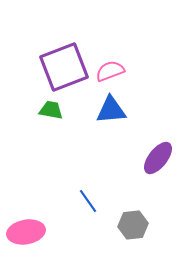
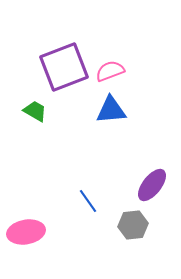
green trapezoid: moved 16 px left, 1 px down; rotated 20 degrees clockwise
purple ellipse: moved 6 px left, 27 px down
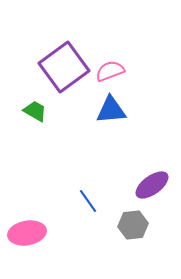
purple square: rotated 15 degrees counterclockwise
purple ellipse: rotated 16 degrees clockwise
pink ellipse: moved 1 px right, 1 px down
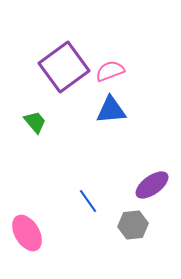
green trapezoid: moved 11 px down; rotated 20 degrees clockwise
pink ellipse: rotated 69 degrees clockwise
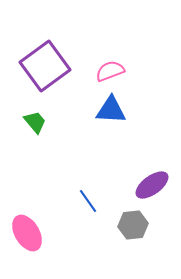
purple square: moved 19 px left, 1 px up
blue triangle: rotated 8 degrees clockwise
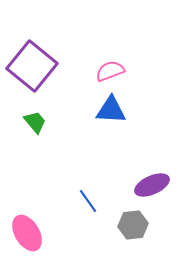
purple square: moved 13 px left; rotated 15 degrees counterclockwise
purple ellipse: rotated 12 degrees clockwise
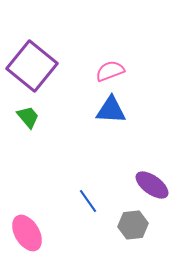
green trapezoid: moved 7 px left, 5 px up
purple ellipse: rotated 60 degrees clockwise
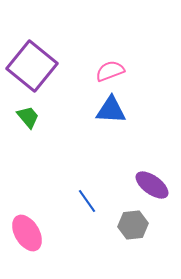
blue line: moved 1 px left
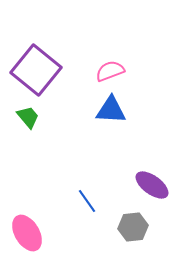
purple square: moved 4 px right, 4 px down
gray hexagon: moved 2 px down
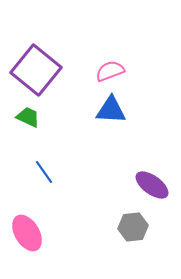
green trapezoid: rotated 25 degrees counterclockwise
blue line: moved 43 px left, 29 px up
